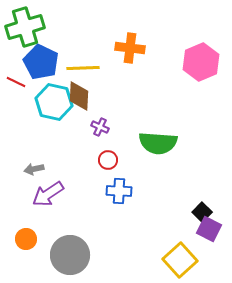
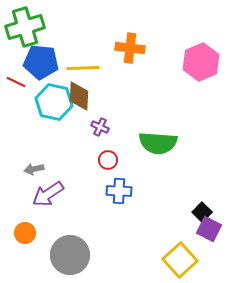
blue pentagon: rotated 20 degrees counterclockwise
orange circle: moved 1 px left, 6 px up
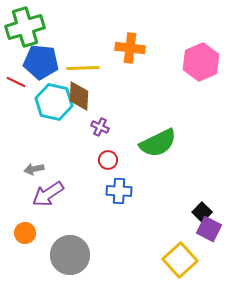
green semicircle: rotated 30 degrees counterclockwise
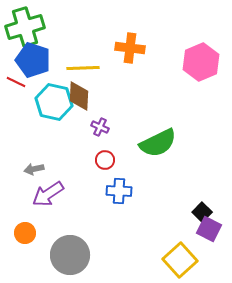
blue pentagon: moved 8 px left, 2 px up; rotated 12 degrees clockwise
red circle: moved 3 px left
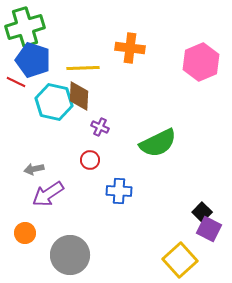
red circle: moved 15 px left
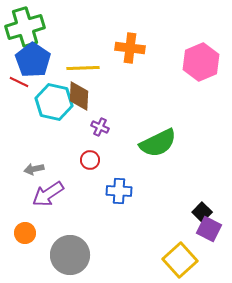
blue pentagon: rotated 16 degrees clockwise
red line: moved 3 px right
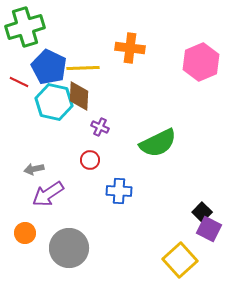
blue pentagon: moved 16 px right, 7 px down; rotated 8 degrees counterclockwise
gray circle: moved 1 px left, 7 px up
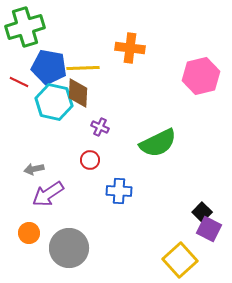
pink hexagon: moved 14 px down; rotated 9 degrees clockwise
blue pentagon: rotated 16 degrees counterclockwise
brown diamond: moved 1 px left, 3 px up
orange circle: moved 4 px right
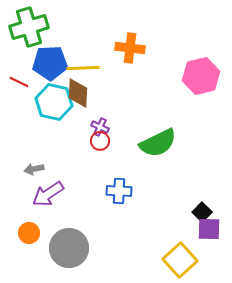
green cross: moved 4 px right
blue pentagon: moved 1 px right, 4 px up; rotated 12 degrees counterclockwise
red circle: moved 10 px right, 19 px up
purple square: rotated 25 degrees counterclockwise
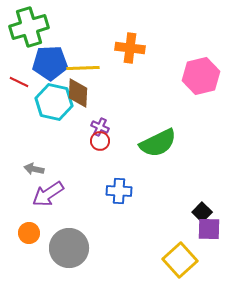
gray arrow: rotated 24 degrees clockwise
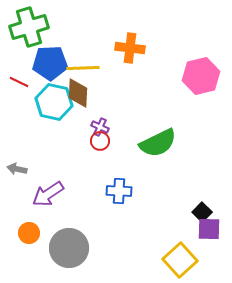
gray arrow: moved 17 px left
